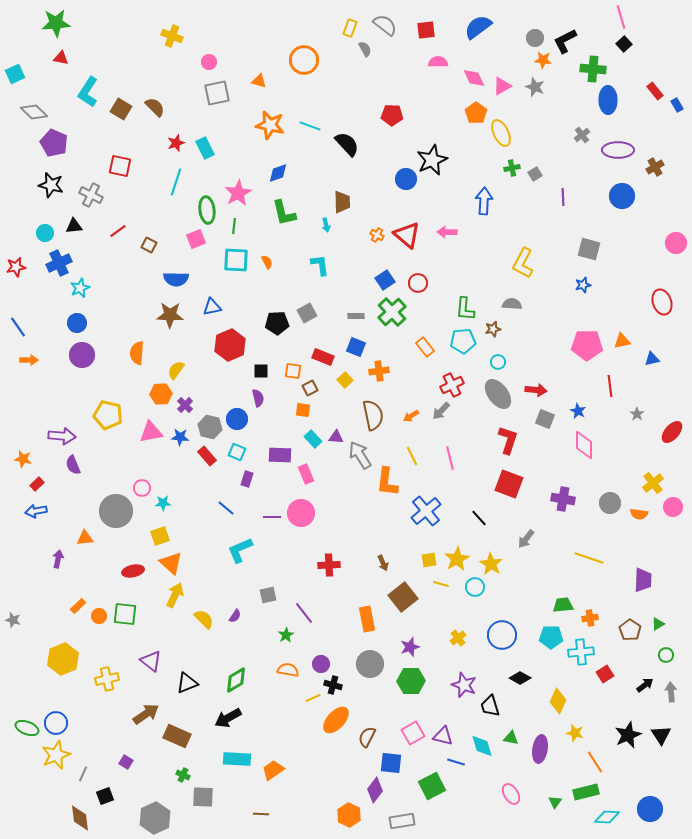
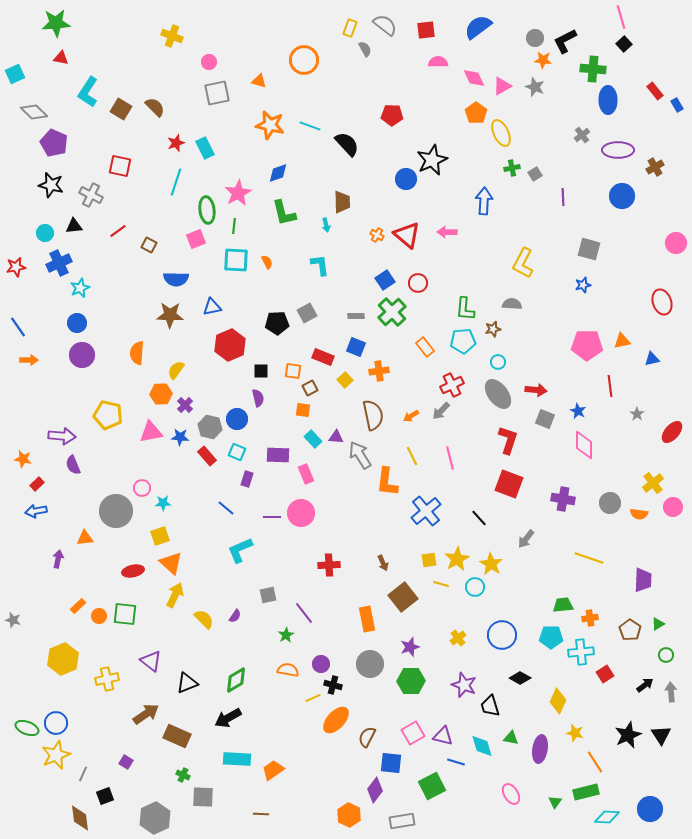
purple rectangle at (280, 455): moved 2 px left
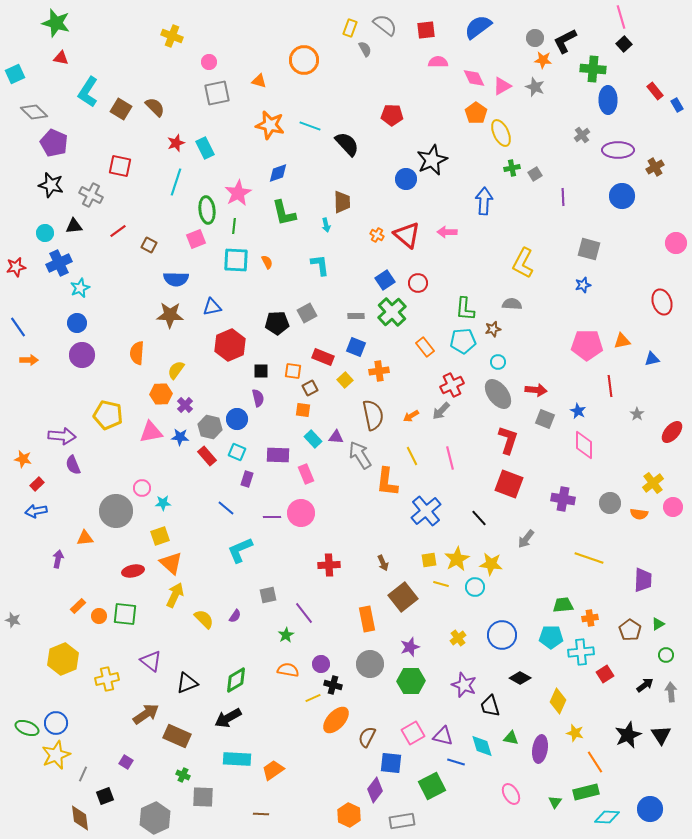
green star at (56, 23): rotated 20 degrees clockwise
yellow star at (491, 564): rotated 25 degrees counterclockwise
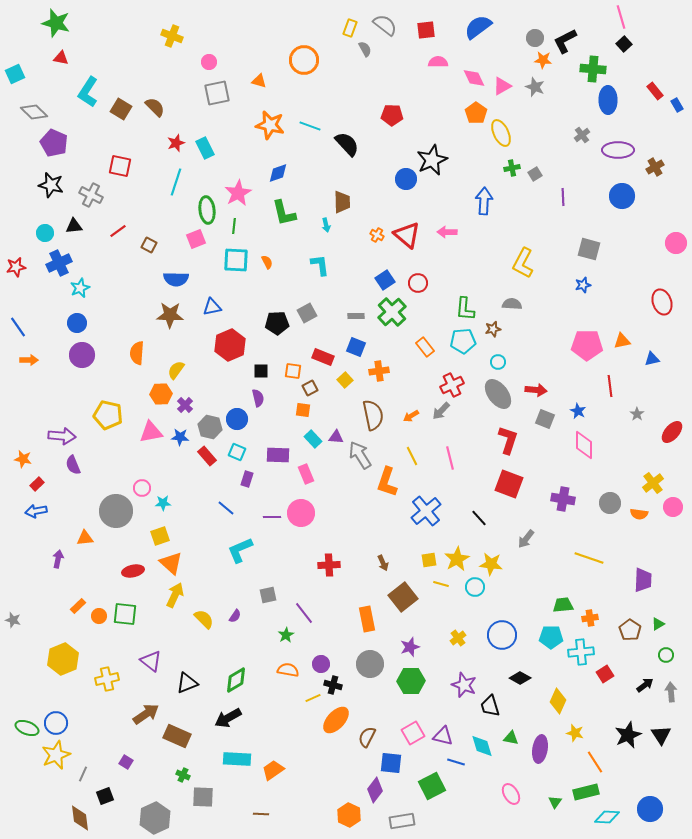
orange L-shape at (387, 482): rotated 12 degrees clockwise
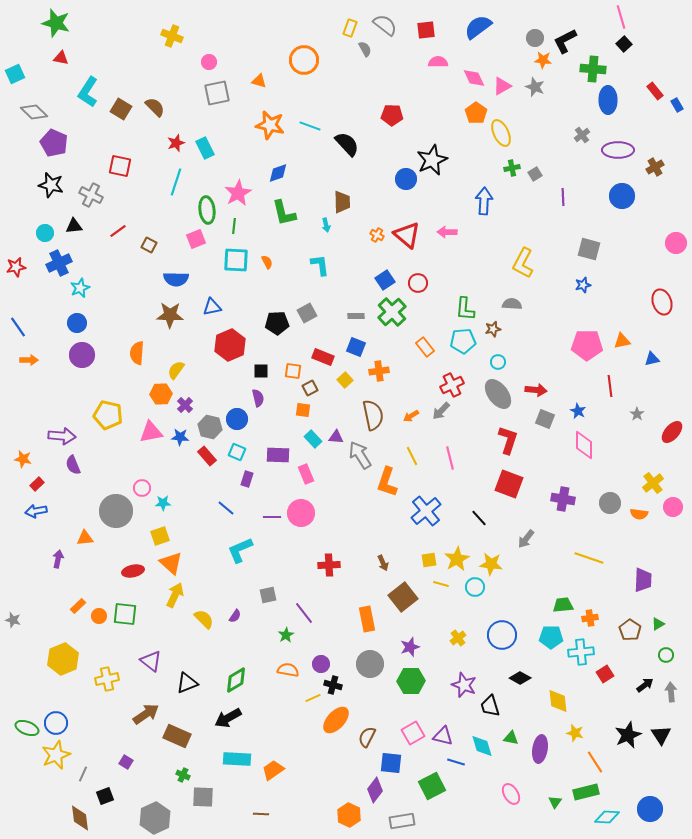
yellow diamond at (558, 701): rotated 30 degrees counterclockwise
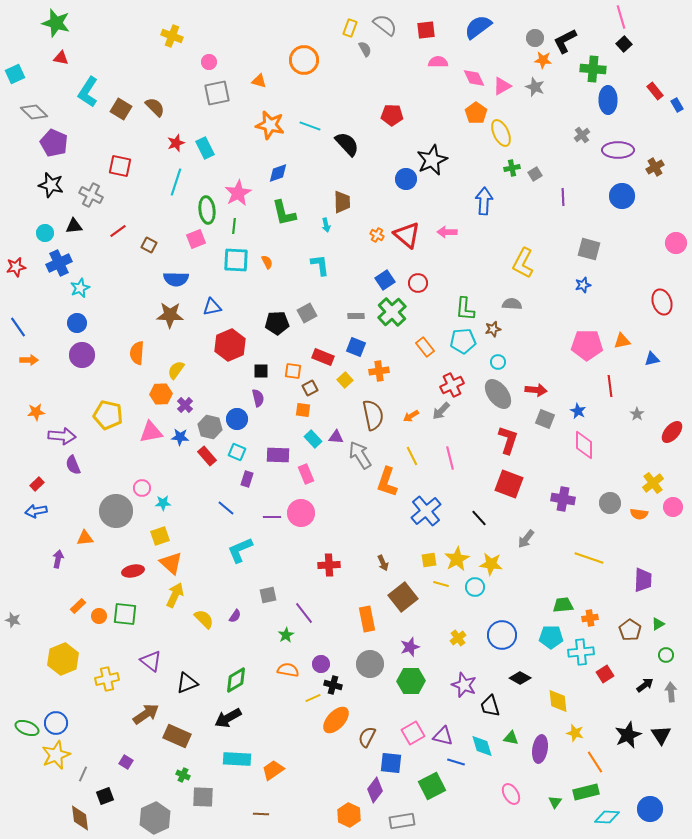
orange star at (23, 459): moved 13 px right, 47 px up; rotated 18 degrees counterclockwise
